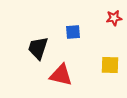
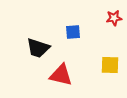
black trapezoid: rotated 90 degrees counterclockwise
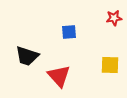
blue square: moved 4 px left
black trapezoid: moved 11 px left, 8 px down
red triangle: moved 2 px left, 1 px down; rotated 35 degrees clockwise
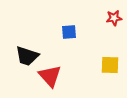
red triangle: moved 9 px left
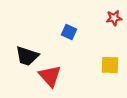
blue square: rotated 28 degrees clockwise
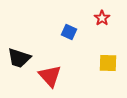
red star: moved 12 px left; rotated 28 degrees counterclockwise
black trapezoid: moved 8 px left, 2 px down
yellow square: moved 2 px left, 2 px up
